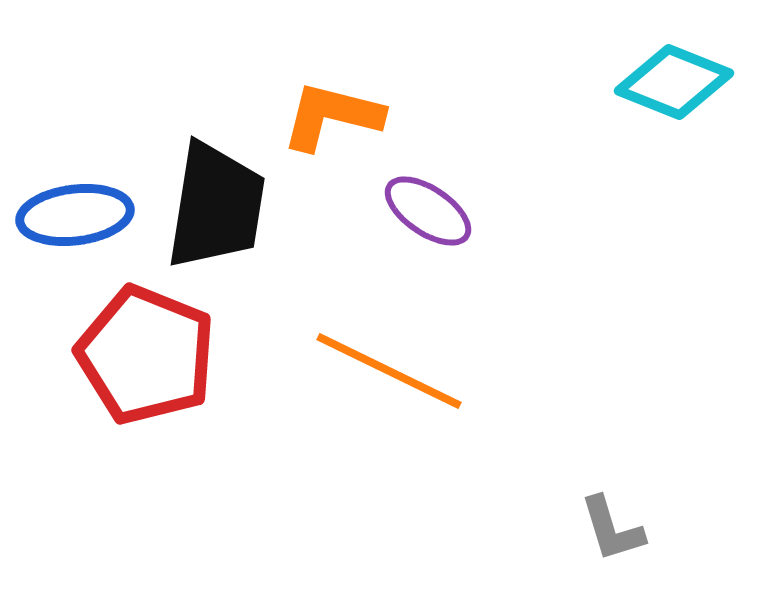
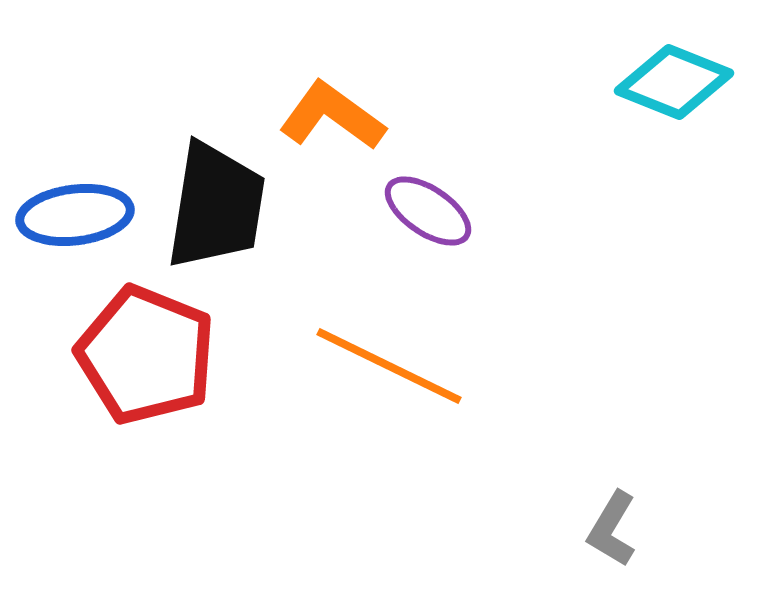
orange L-shape: rotated 22 degrees clockwise
orange line: moved 5 px up
gray L-shape: rotated 48 degrees clockwise
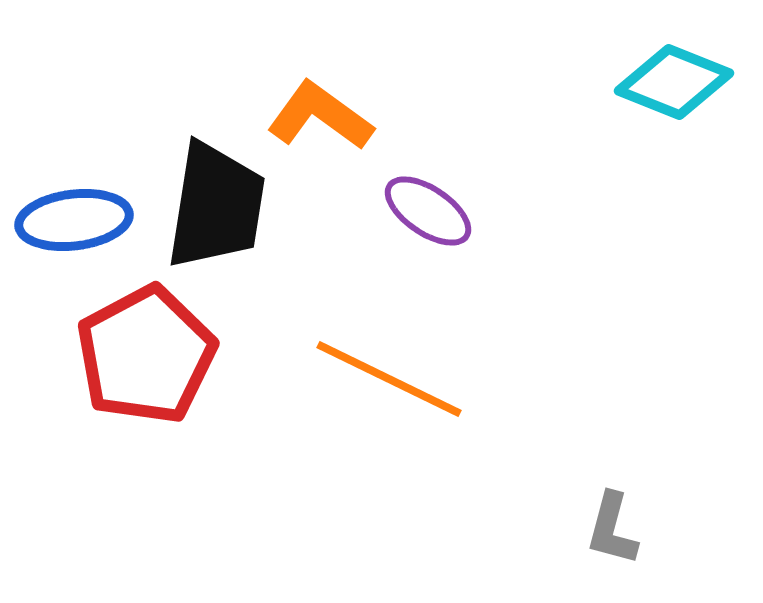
orange L-shape: moved 12 px left
blue ellipse: moved 1 px left, 5 px down
red pentagon: rotated 22 degrees clockwise
orange line: moved 13 px down
gray L-shape: rotated 16 degrees counterclockwise
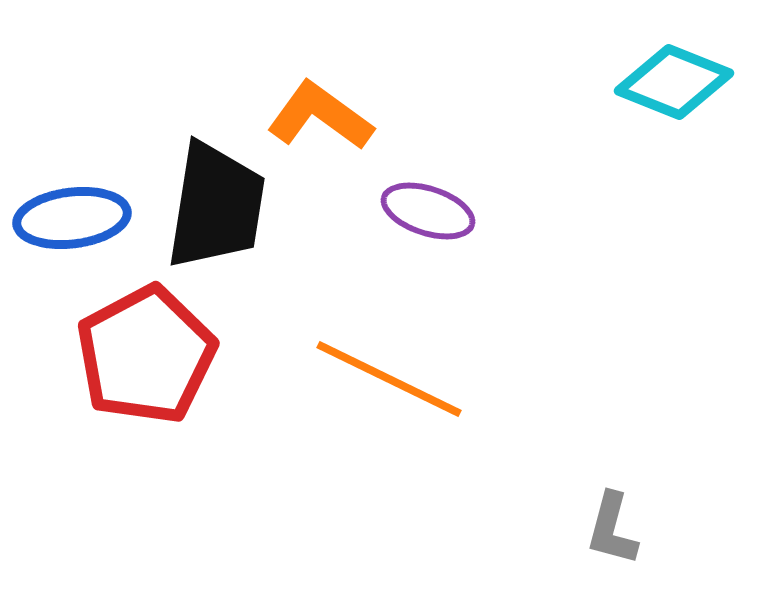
purple ellipse: rotated 16 degrees counterclockwise
blue ellipse: moved 2 px left, 2 px up
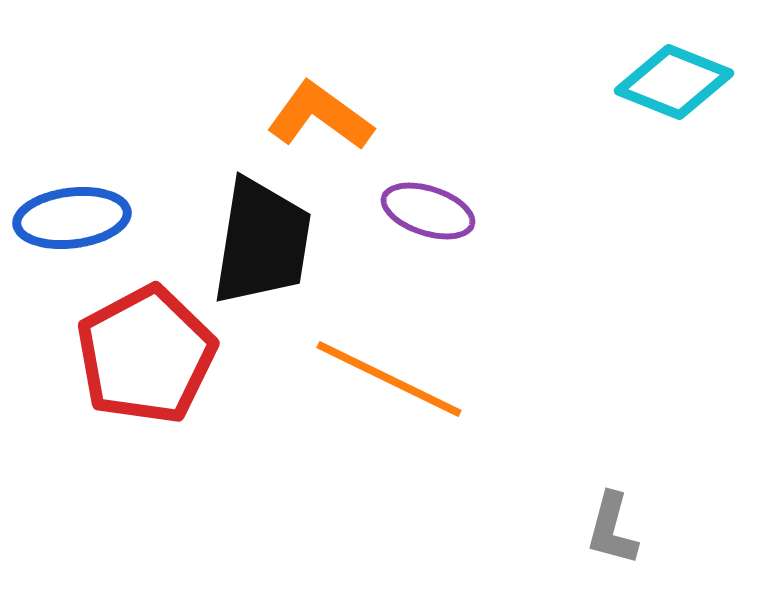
black trapezoid: moved 46 px right, 36 px down
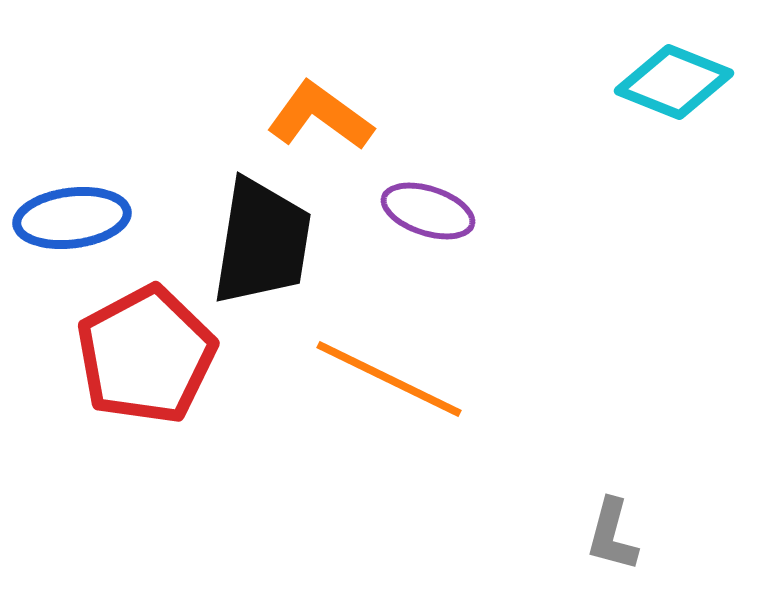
gray L-shape: moved 6 px down
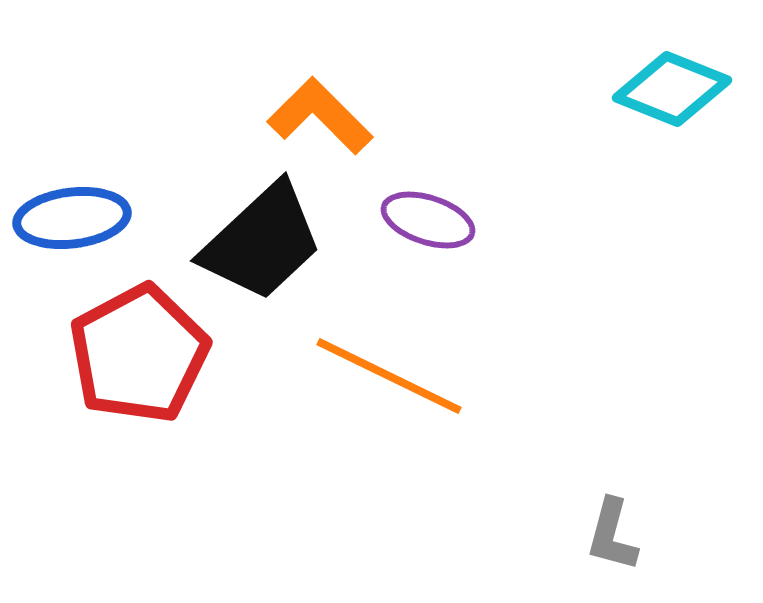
cyan diamond: moved 2 px left, 7 px down
orange L-shape: rotated 9 degrees clockwise
purple ellipse: moved 9 px down
black trapezoid: rotated 38 degrees clockwise
red pentagon: moved 7 px left, 1 px up
orange line: moved 3 px up
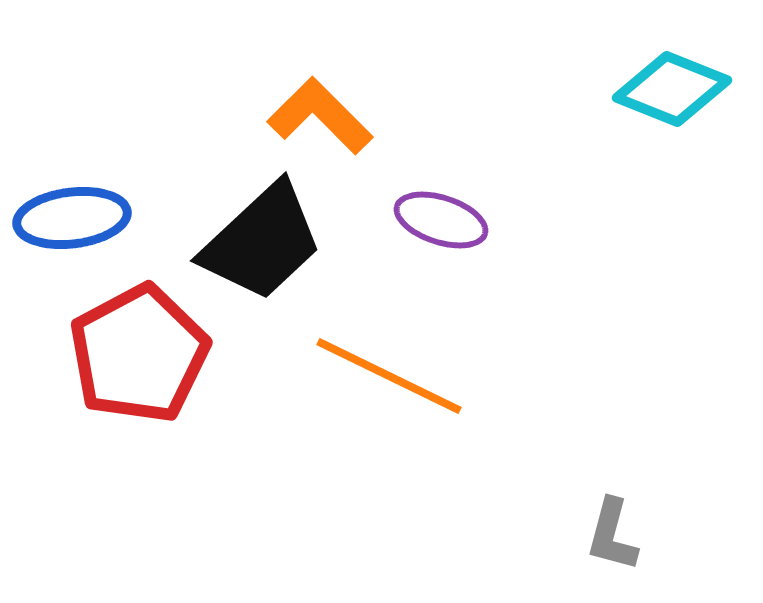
purple ellipse: moved 13 px right
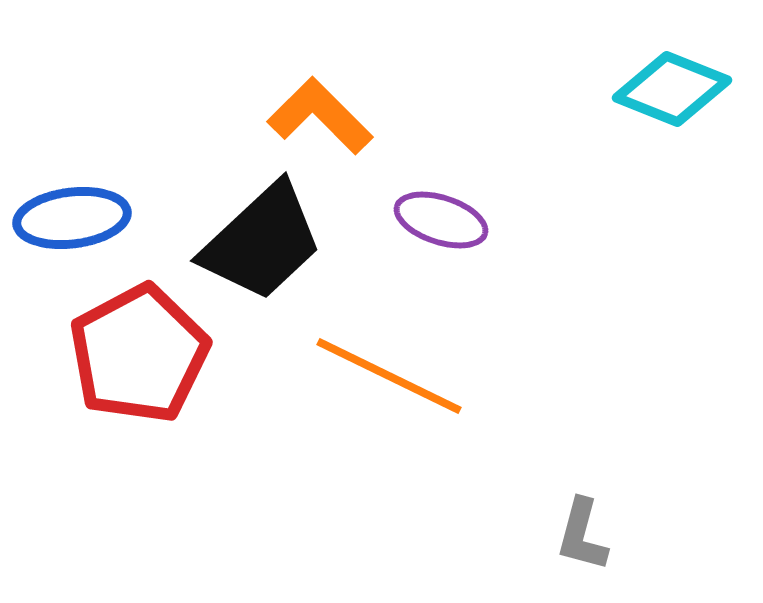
gray L-shape: moved 30 px left
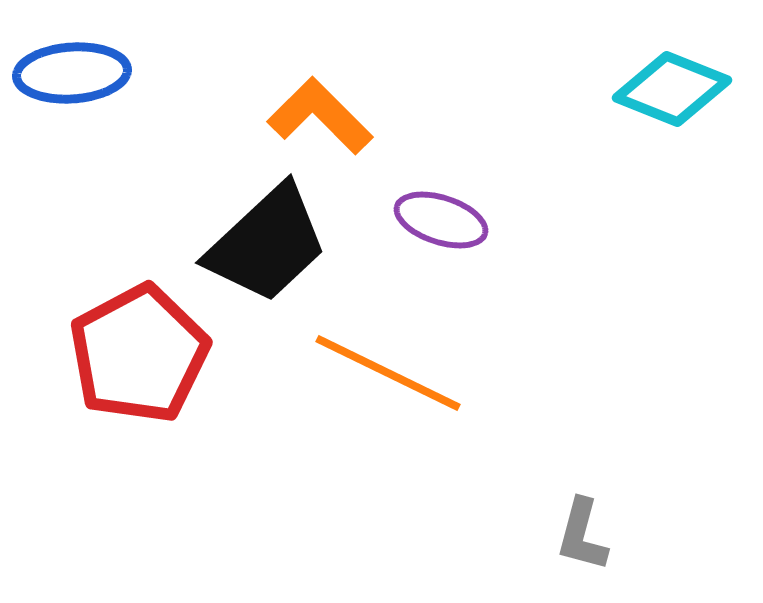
blue ellipse: moved 145 px up; rotated 3 degrees clockwise
black trapezoid: moved 5 px right, 2 px down
orange line: moved 1 px left, 3 px up
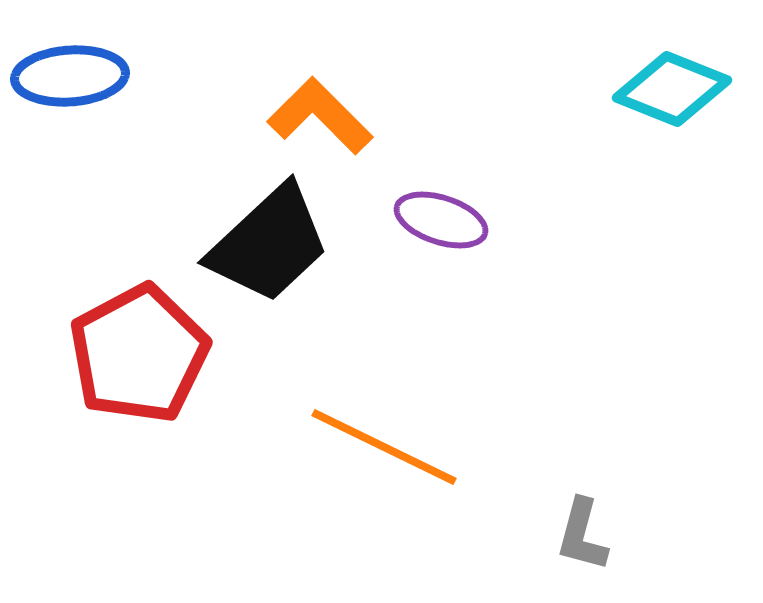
blue ellipse: moved 2 px left, 3 px down
black trapezoid: moved 2 px right
orange line: moved 4 px left, 74 px down
